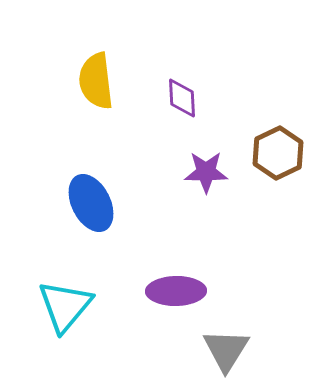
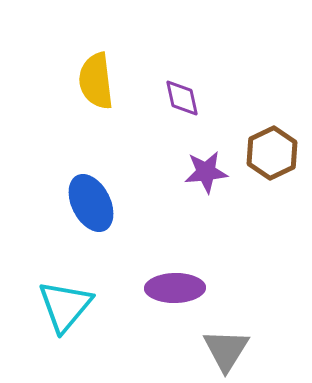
purple diamond: rotated 9 degrees counterclockwise
brown hexagon: moved 6 px left
purple star: rotated 6 degrees counterclockwise
purple ellipse: moved 1 px left, 3 px up
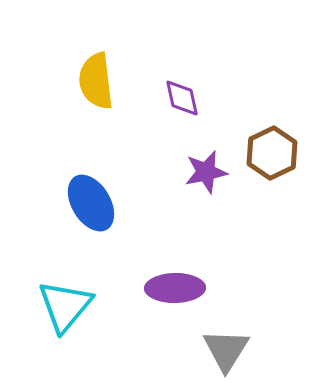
purple star: rotated 6 degrees counterclockwise
blue ellipse: rotated 4 degrees counterclockwise
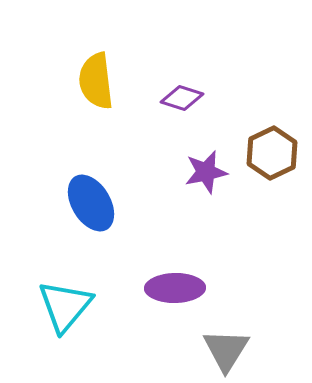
purple diamond: rotated 60 degrees counterclockwise
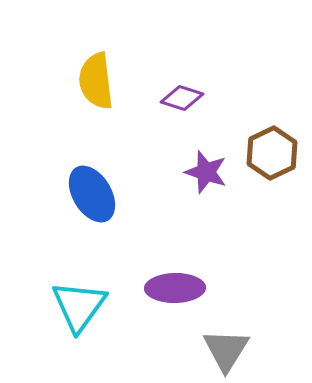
purple star: rotated 30 degrees clockwise
blue ellipse: moved 1 px right, 9 px up
cyan triangle: moved 14 px right; rotated 4 degrees counterclockwise
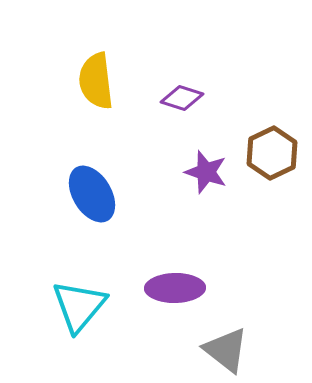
cyan triangle: rotated 4 degrees clockwise
gray triangle: rotated 24 degrees counterclockwise
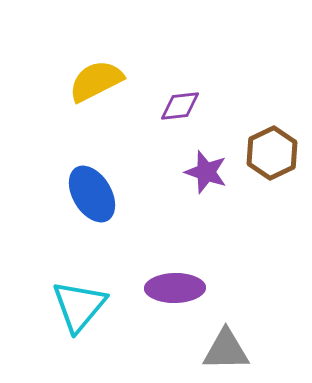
yellow semicircle: rotated 70 degrees clockwise
purple diamond: moved 2 px left, 8 px down; rotated 24 degrees counterclockwise
gray triangle: rotated 39 degrees counterclockwise
